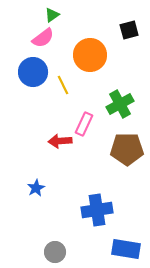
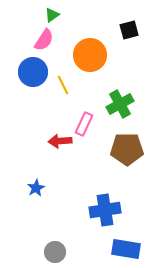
pink semicircle: moved 1 px right, 2 px down; rotated 20 degrees counterclockwise
blue cross: moved 8 px right
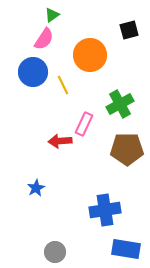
pink semicircle: moved 1 px up
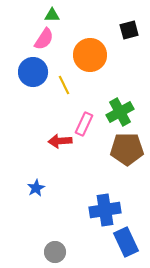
green triangle: rotated 35 degrees clockwise
yellow line: moved 1 px right
green cross: moved 8 px down
blue rectangle: moved 7 px up; rotated 56 degrees clockwise
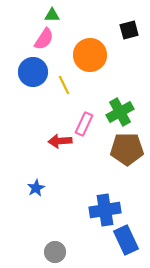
blue rectangle: moved 2 px up
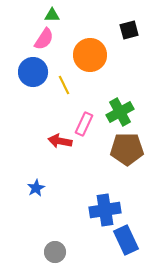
red arrow: rotated 15 degrees clockwise
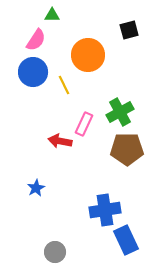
pink semicircle: moved 8 px left, 1 px down
orange circle: moved 2 px left
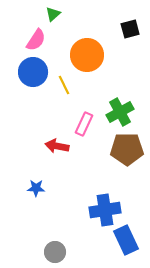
green triangle: moved 1 px right, 1 px up; rotated 42 degrees counterclockwise
black square: moved 1 px right, 1 px up
orange circle: moved 1 px left
red arrow: moved 3 px left, 5 px down
blue star: rotated 30 degrees clockwise
